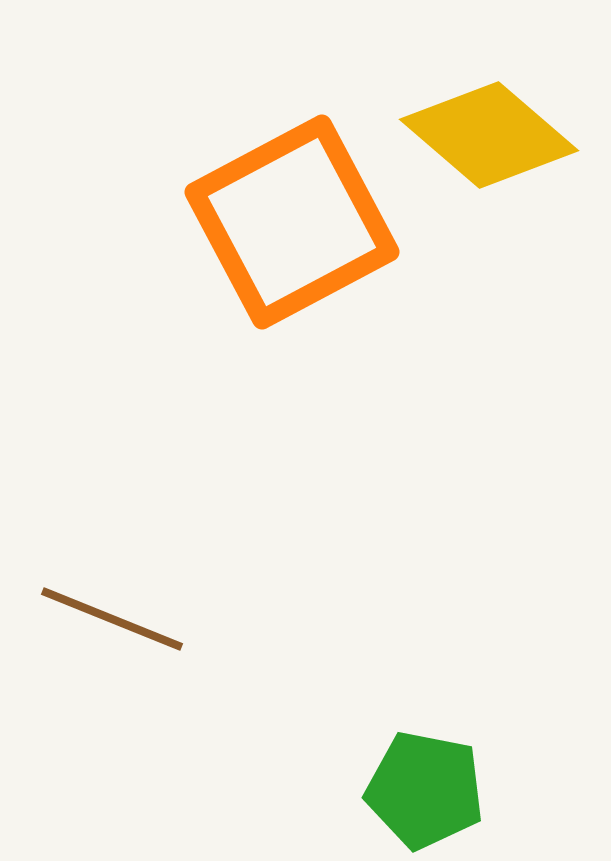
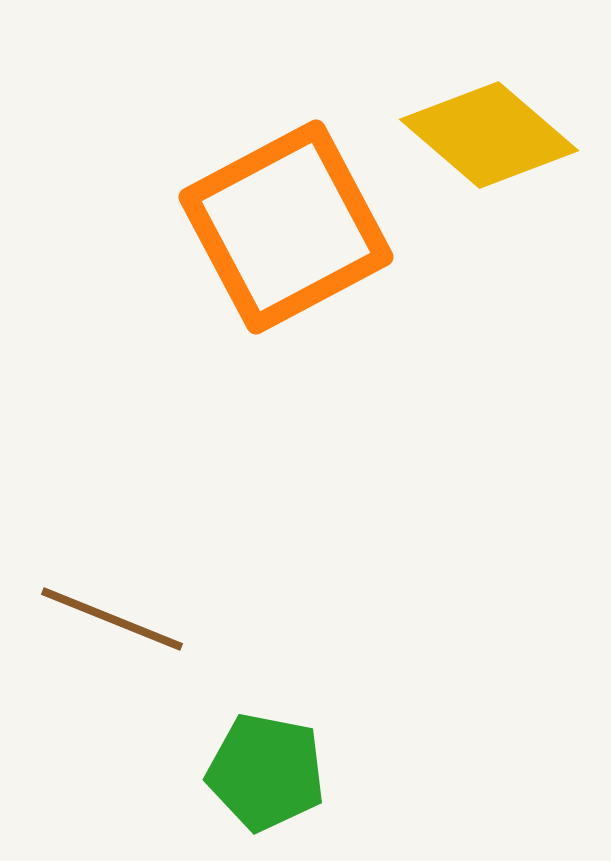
orange square: moved 6 px left, 5 px down
green pentagon: moved 159 px left, 18 px up
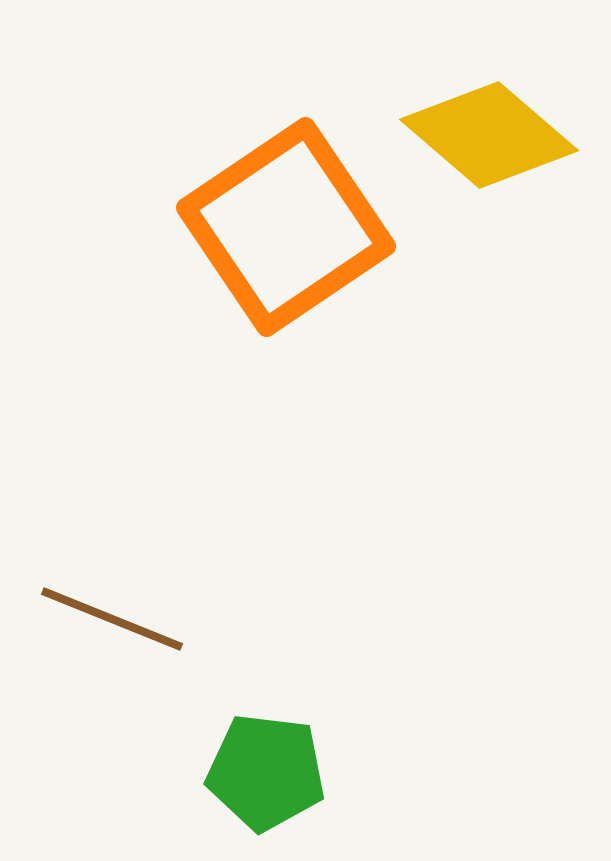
orange square: rotated 6 degrees counterclockwise
green pentagon: rotated 4 degrees counterclockwise
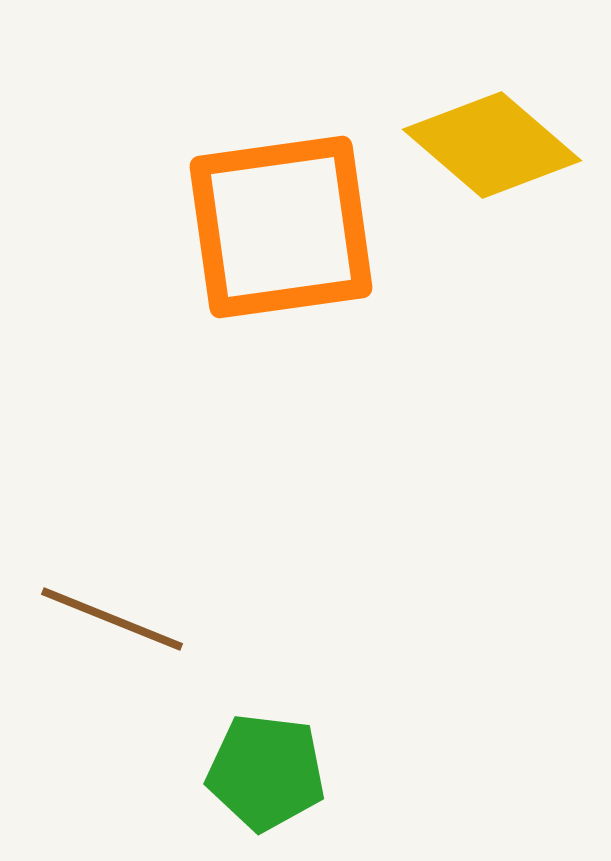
yellow diamond: moved 3 px right, 10 px down
orange square: moved 5 px left; rotated 26 degrees clockwise
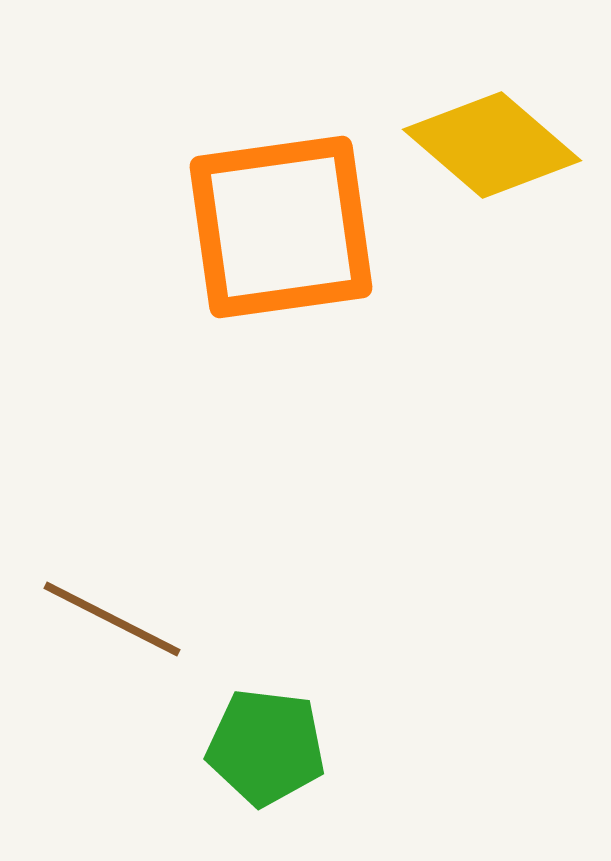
brown line: rotated 5 degrees clockwise
green pentagon: moved 25 px up
